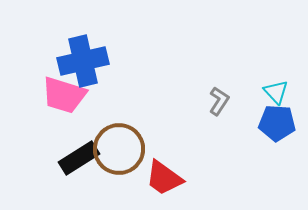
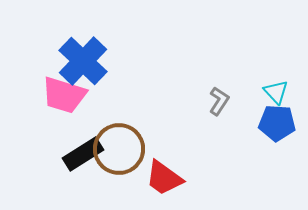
blue cross: rotated 33 degrees counterclockwise
black rectangle: moved 4 px right, 4 px up
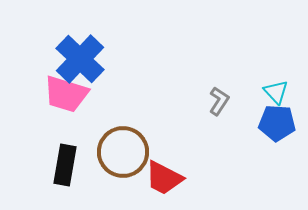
blue cross: moved 3 px left, 2 px up
pink trapezoid: moved 2 px right, 1 px up
brown circle: moved 4 px right, 3 px down
black rectangle: moved 18 px left, 11 px down; rotated 48 degrees counterclockwise
red trapezoid: rotated 9 degrees counterclockwise
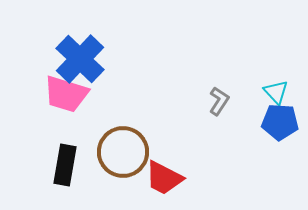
blue pentagon: moved 3 px right, 1 px up
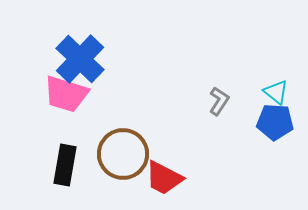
cyan triangle: rotated 8 degrees counterclockwise
blue pentagon: moved 5 px left
brown circle: moved 2 px down
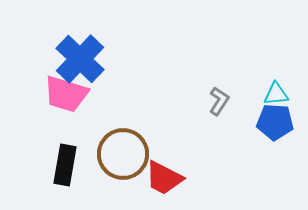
cyan triangle: moved 2 px down; rotated 44 degrees counterclockwise
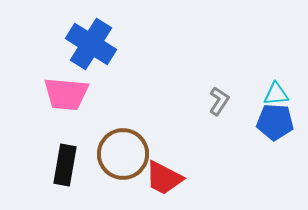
blue cross: moved 11 px right, 15 px up; rotated 12 degrees counterclockwise
pink trapezoid: rotated 12 degrees counterclockwise
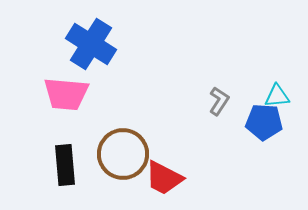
cyan triangle: moved 1 px right, 2 px down
blue pentagon: moved 11 px left
black rectangle: rotated 15 degrees counterclockwise
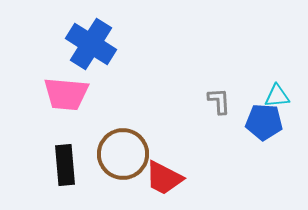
gray L-shape: rotated 36 degrees counterclockwise
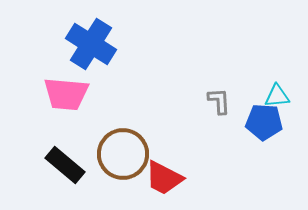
black rectangle: rotated 45 degrees counterclockwise
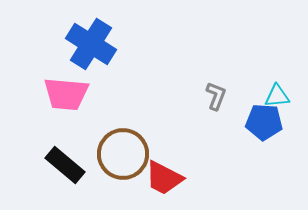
gray L-shape: moved 3 px left, 5 px up; rotated 24 degrees clockwise
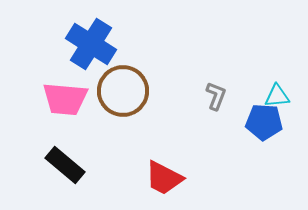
pink trapezoid: moved 1 px left, 5 px down
brown circle: moved 63 px up
